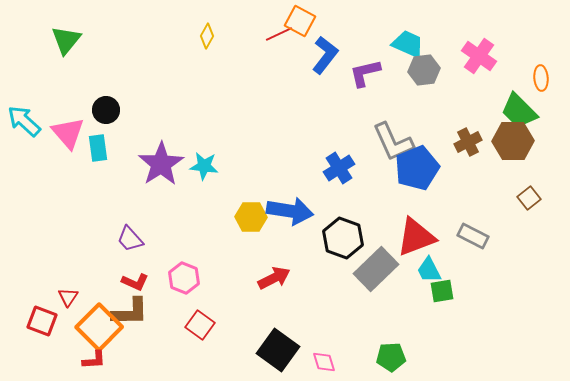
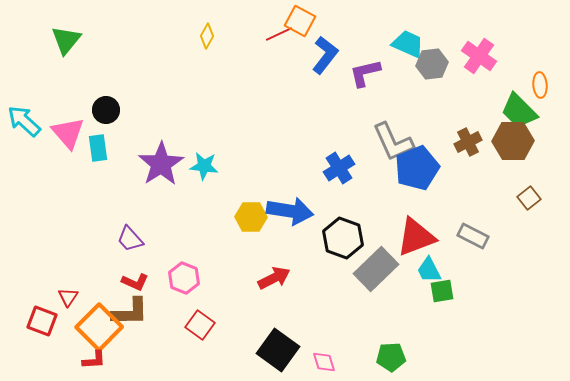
gray hexagon at (424, 70): moved 8 px right, 6 px up
orange ellipse at (541, 78): moved 1 px left, 7 px down
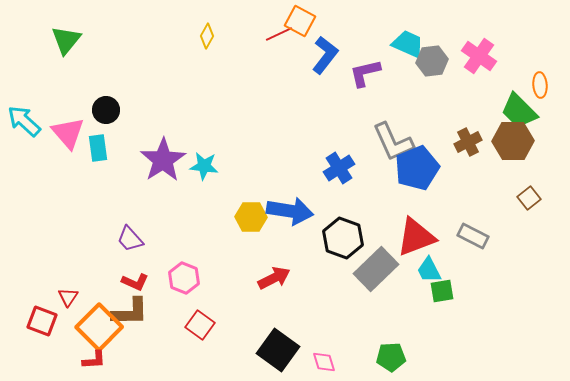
gray hexagon at (432, 64): moved 3 px up
purple star at (161, 164): moved 2 px right, 4 px up
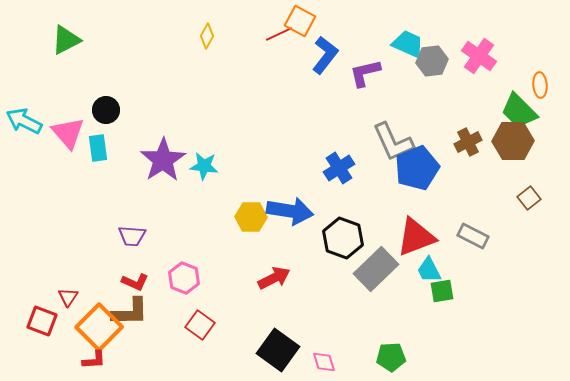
green triangle at (66, 40): rotated 24 degrees clockwise
cyan arrow at (24, 121): rotated 15 degrees counterclockwise
purple trapezoid at (130, 239): moved 2 px right, 3 px up; rotated 44 degrees counterclockwise
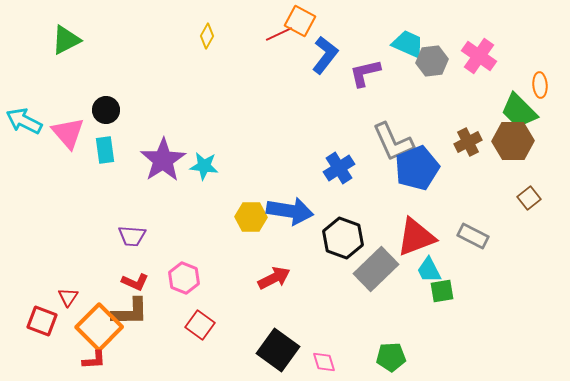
cyan rectangle at (98, 148): moved 7 px right, 2 px down
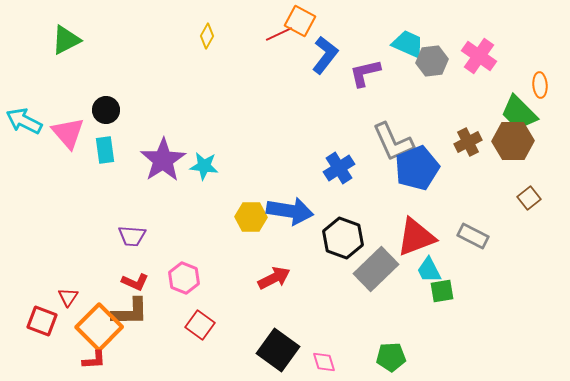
green trapezoid at (519, 111): moved 2 px down
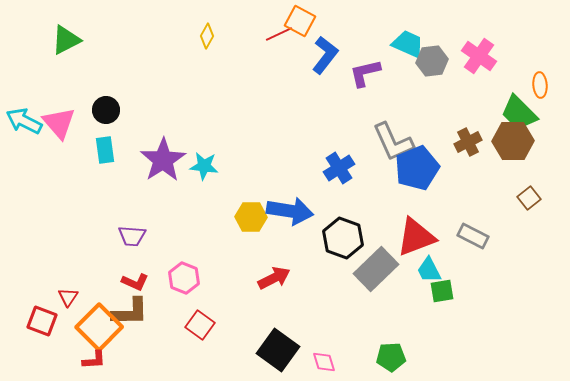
pink triangle at (68, 133): moved 9 px left, 10 px up
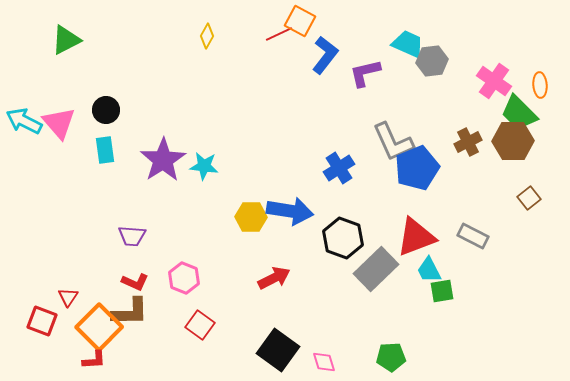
pink cross at (479, 56): moved 15 px right, 25 px down
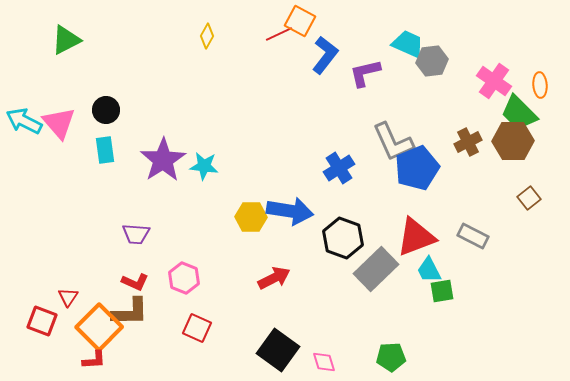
purple trapezoid at (132, 236): moved 4 px right, 2 px up
red square at (200, 325): moved 3 px left, 3 px down; rotated 12 degrees counterclockwise
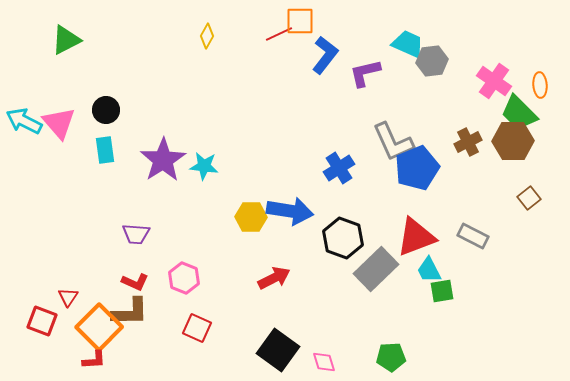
orange square at (300, 21): rotated 28 degrees counterclockwise
